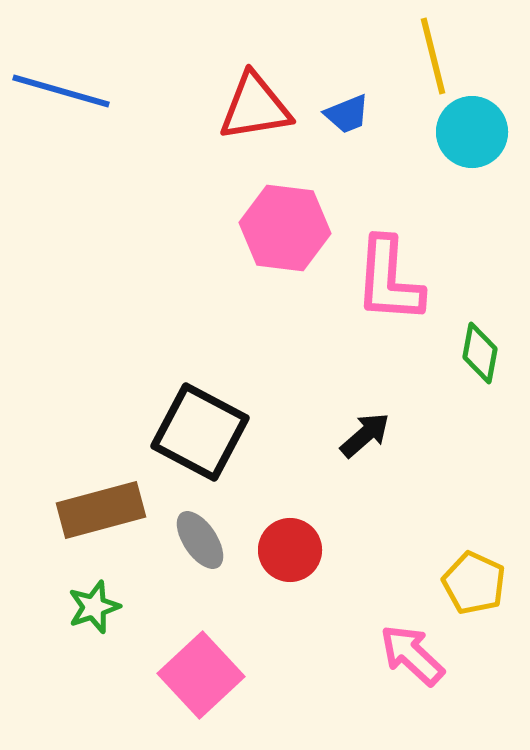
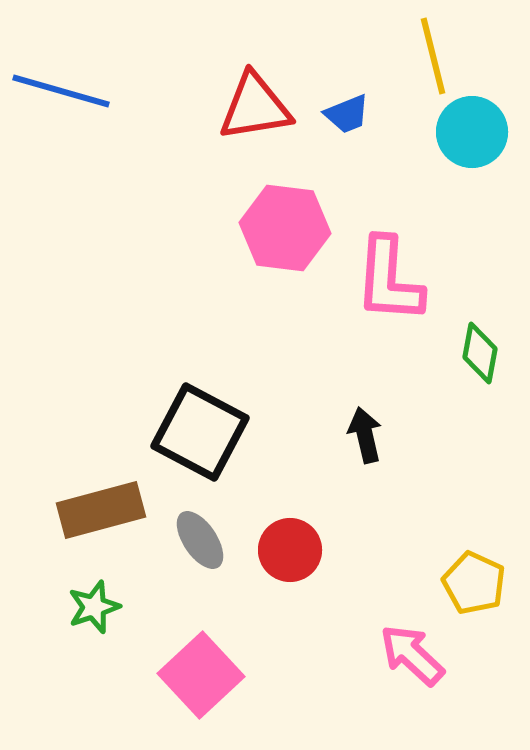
black arrow: rotated 62 degrees counterclockwise
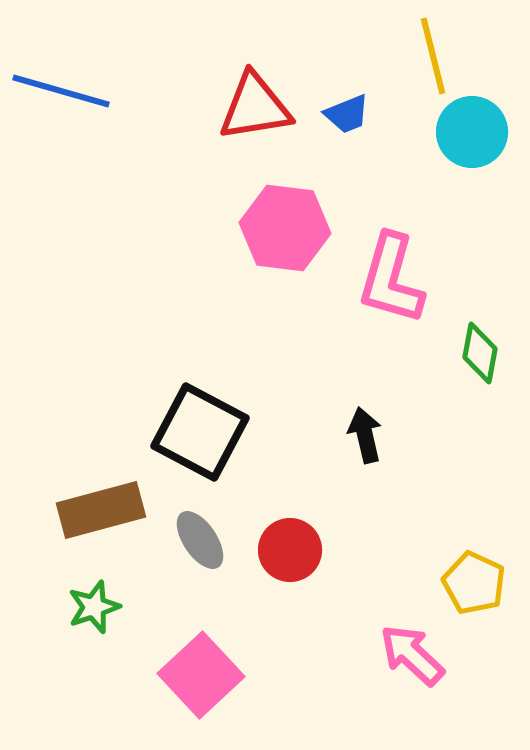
pink L-shape: moved 2 px right, 1 px up; rotated 12 degrees clockwise
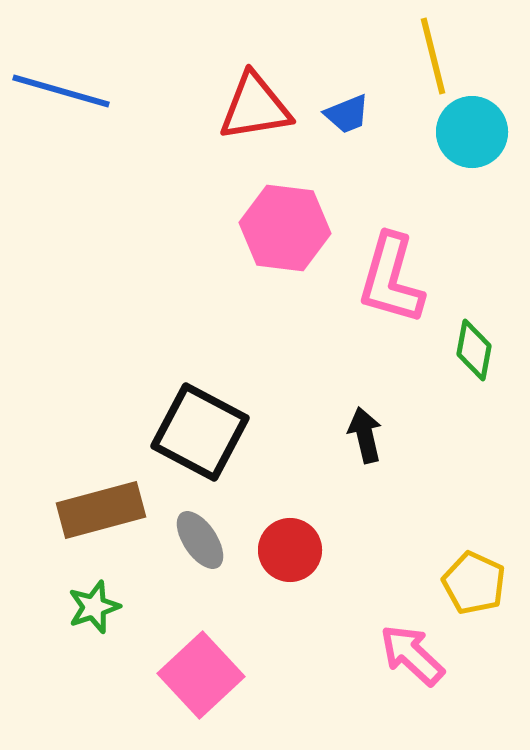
green diamond: moved 6 px left, 3 px up
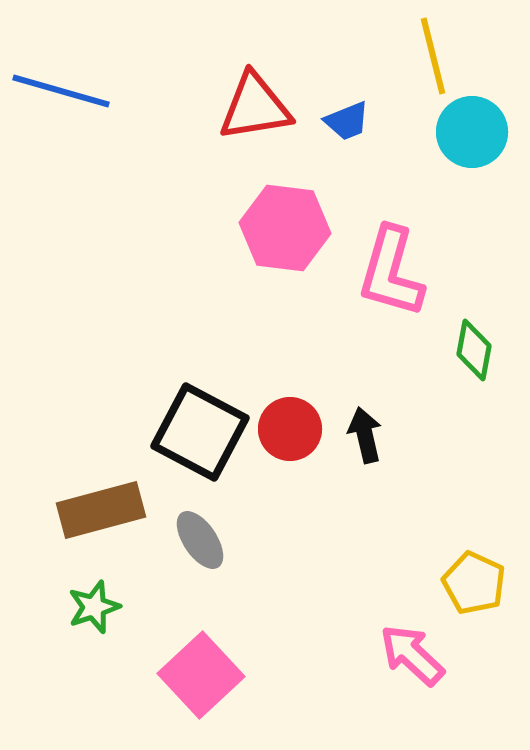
blue trapezoid: moved 7 px down
pink L-shape: moved 7 px up
red circle: moved 121 px up
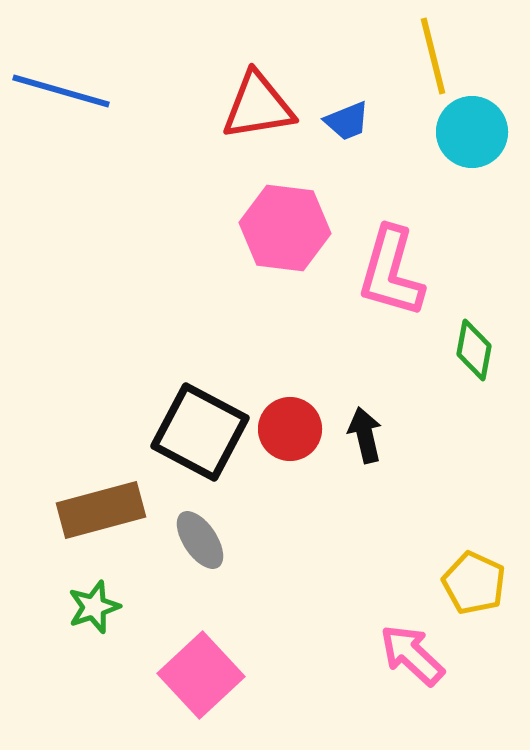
red triangle: moved 3 px right, 1 px up
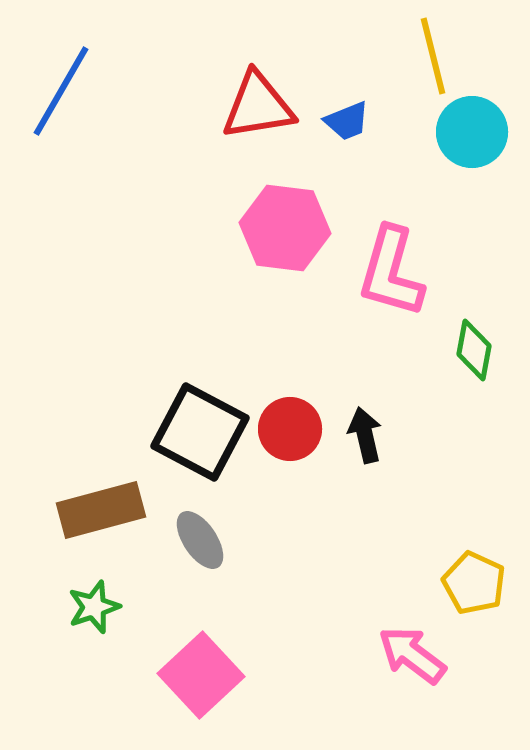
blue line: rotated 76 degrees counterclockwise
pink arrow: rotated 6 degrees counterclockwise
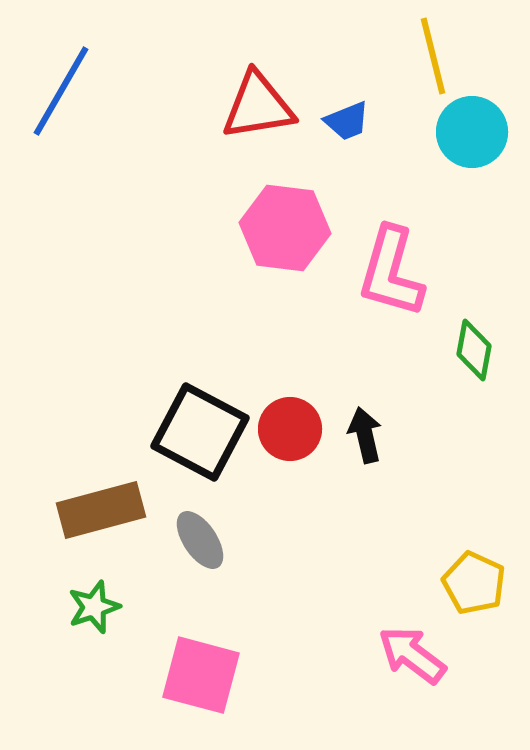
pink square: rotated 32 degrees counterclockwise
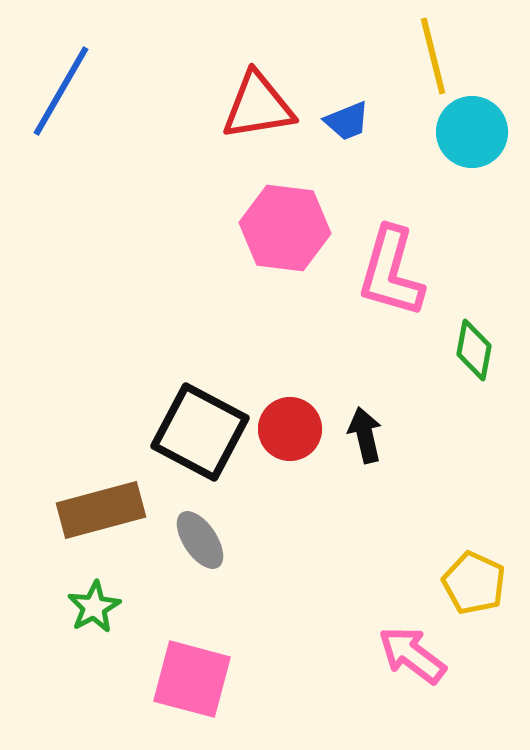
green star: rotated 10 degrees counterclockwise
pink square: moved 9 px left, 4 px down
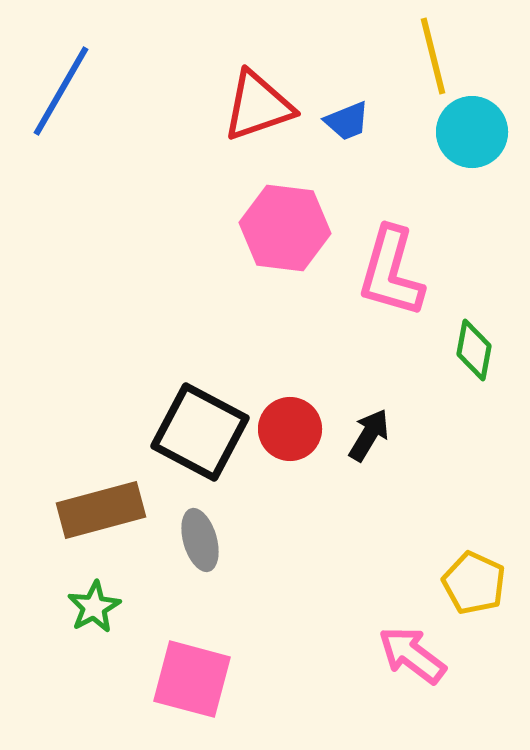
red triangle: rotated 10 degrees counterclockwise
black arrow: moved 4 px right; rotated 44 degrees clockwise
gray ellipse: rotated 18 degrees clockwise
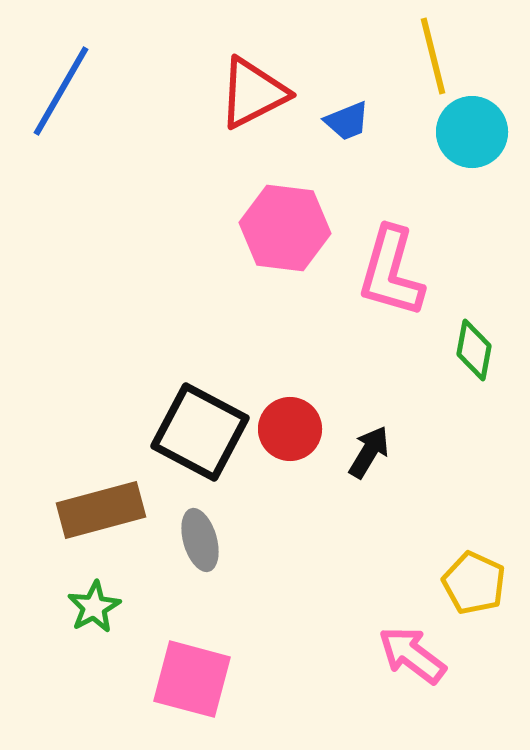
red triangle: moved 5 px left, 13 px up; rotated 8 degrees counterclockwise
black arrow: moved 17 px down
